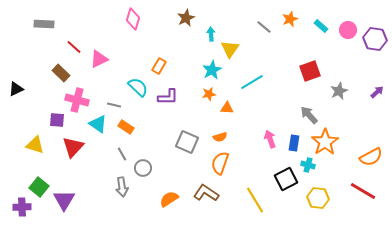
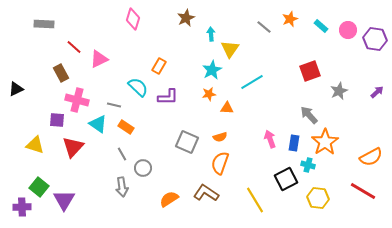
brown rectangle at (61, 73): rotated 18 degrees clockwise
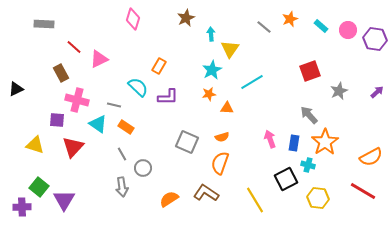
orange semicircle at (220, 137): moved 2 px right
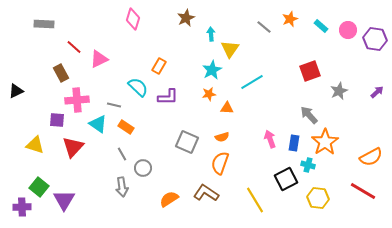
black triangle at (16, 89): moved 2 px down
pink cross at (77, 100): rotated 20 degrees counterclockwise
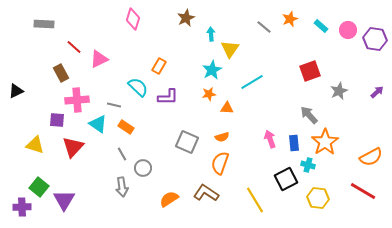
blue rectangle at (294, 143): rotated 14 degrees counterclockwise
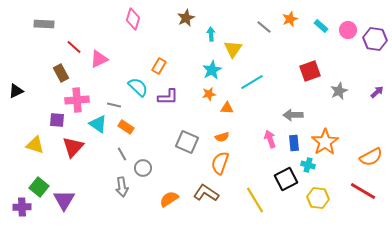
yellow triangle at (230, 49): moved 3 px right
gray arrow at (309, 115): moved 16 px left; rotated 48 degrees counterclockwise
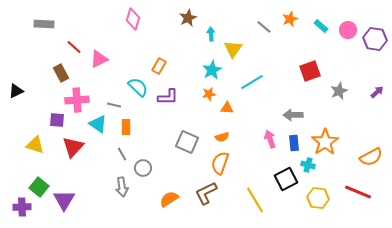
brown star at (186, 18): moved 2 px right
orange rectangle at (126, 127): rotated 56 degrees clockwise
red line at (363, 191): moved 5 px left, 1 px down; rotated 8 degrees counterclockwise
brown L-shape at (206, 193): rotated 60 degrees counterclockwise
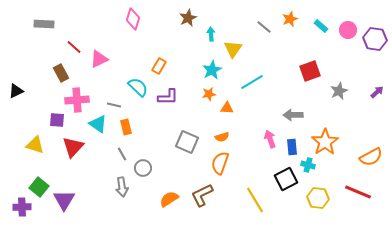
orange rectangle at (126, 127): rotated 14 degrees counterclockwise
blue rectangle at (294, 143): moved 2 px left, 4 px down
brown L-shape at (206, 193): moved 4 px left, 2 px down
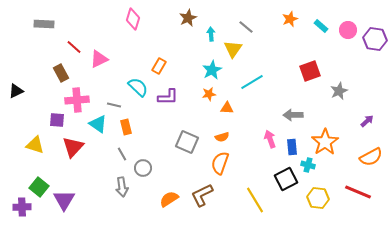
gray line at (264, 27): moved 18 px left
purple arrow at (377, 92): moved 10 px left, 29 px down
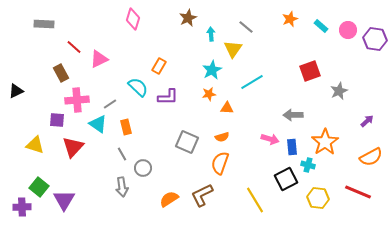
gray line at (114, 105): moved 4 px left, 1 px up; rotated 48 degrees counterclockwise
pink arrow at (270, 139): rotated 126 degrees clockwise
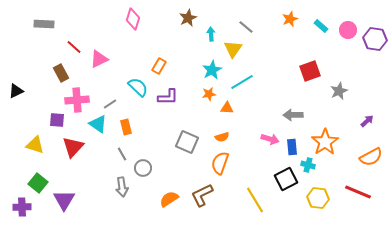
cyan line at (252, 82): moved 10 px left
green square at (39, 187): moved 1 px left, 4 px up
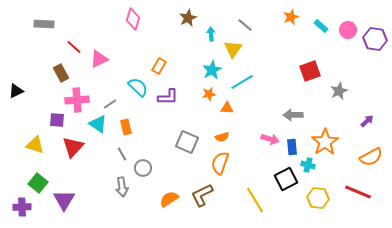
orange star at (290, 19): moved 1 px right, 2 px up
gray line at (246, 27): moved 1 px left, 2 px up
